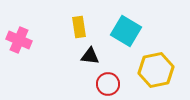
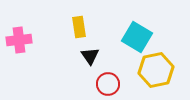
cyan square: moved 11 px right, 6 px down
pink cross: rotated 30 degrees counterclockwise
black triangle: rotated 48 degrees clockwise
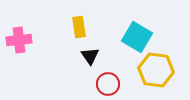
yellow hexagon: rotated 20 degrees clockwise
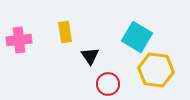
yellow rectangle: moved 14 px left, 5 px down
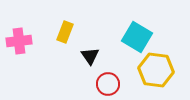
yellow rectangle: rotated 30 degrees clockwise
pink cross: moved 1 px down
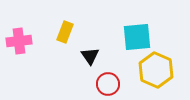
cyan square: rotated 36 degrees counterclockwise
yellow hexagon: rotated 16 degrees clockwise
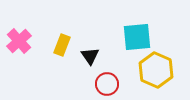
yellow rectangle: moved 3 px left, 13 px down
pink cross: rotated 35 degrees counterclockwise
red circle: moved 1 px left
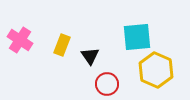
pink cross: moved 1 px right, 1 px up; rotated 15 degrees counterclockwise
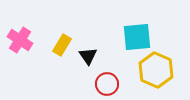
yellow rectangle: rotated 10 degrees clockwise
black triangle: moved 2 px left
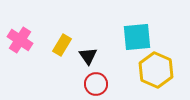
red circle: moved 11 px left
